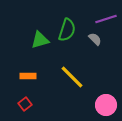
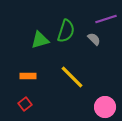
green semicircle: moved 1 px left, 1 px down
gray semicircle: moved 1 px left
pink circle: moved 1 px left, 2 px down
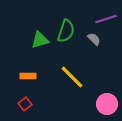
pink circle: moved 2 px right, 3 px up
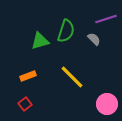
green triangle: moved 1 px down
orange rectangle: rotated 21 degrees counterclockwise
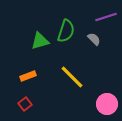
purple line: moved 2 px up
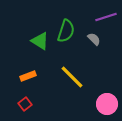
green triangle: rotated 48 degrees clockwise
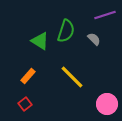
purple line: moved 1 px left, 2 px up
orange rectangle: rotated 28 degrees counterclockwise
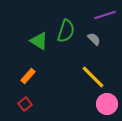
green triangle: moved 1 px left
yellow line: moved 21 px right
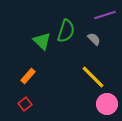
green triangle: moved 3 px right; rotated 12 degrees clockwise
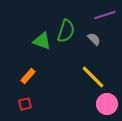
green triangle: rotated 24 degrees counterclockwise
red square: rotated 24 degrees clockwise
